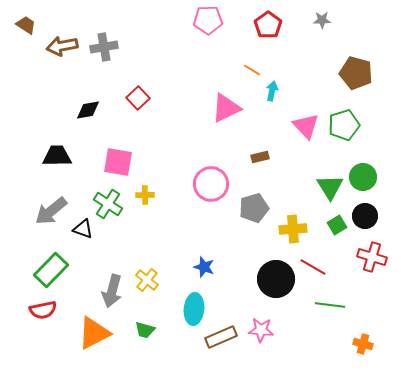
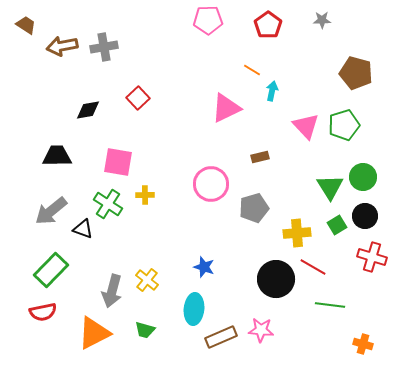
yellow cross at (293, 229): moved 4 px right, 4 px down
red semicircle at (43, 310): moved 2 px down
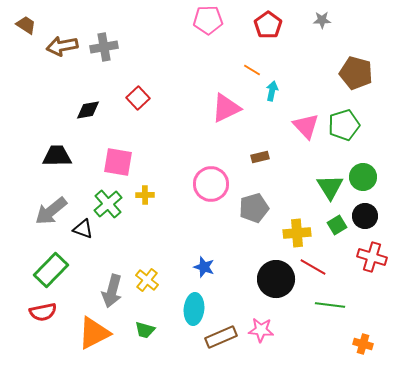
green cross at (108, 204): rotated 16 degrees clockwise
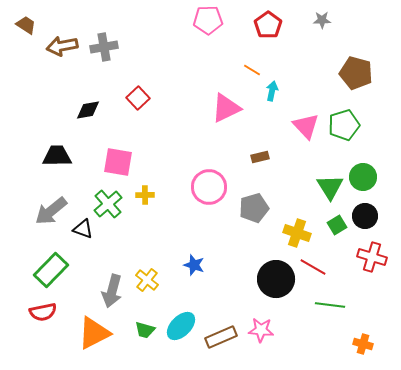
pink circle at (211, 184): moved 2 px left, 3 px down
yellow cross at (297, 233): rotated 24 degrees clockwise
blue star at (204, 267): moved 10 px left, 2 px up
cyan ellipse at (194, 309): moved 13 px left, 17 px down; rotated 40 degrees clockwise
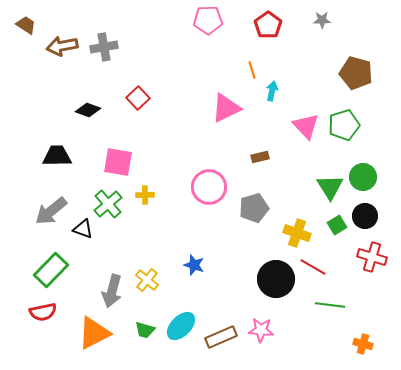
orange line at (252, 70): rotated 42 degrees clockwise
black diamond at (88, 110): rotated 30 degrees clockwise
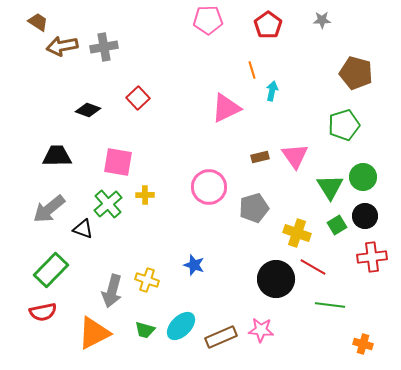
brown trapezoid at (26, 25): moved 12 px right, 3 px up
pink triangle at (306, 126): moved 11 px left, 30 px down; rotated 8 degrees clockwise
gray arrow at (51, 211): moved 2 px left, 2 px up
red cross at (372, 257): rotated 24 degrees counterclockwise
yellow cross at (147, 280): rotated 20 degrees counterclockwise
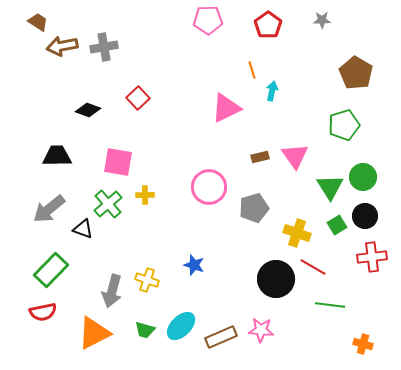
brown pentagon at (356, 73): rotated 16 degrees clockwise
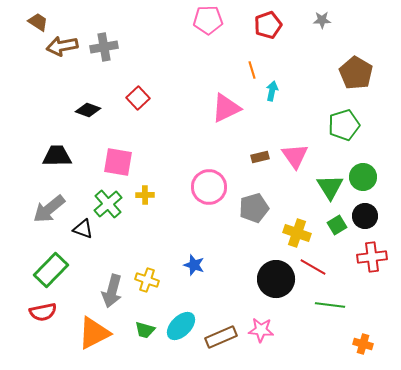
red pentagon at (268, 25): rotated 16 degrees clockwise
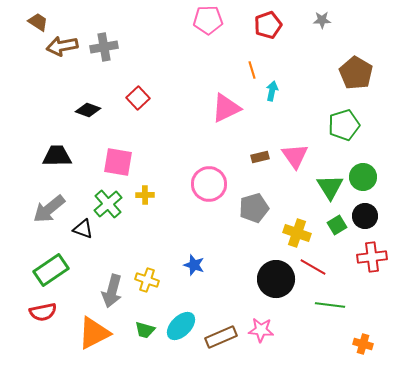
pink circle at (209, 187): moved 3 px up
green rectangle at (51, 270): rotated 12 degrees clockwise
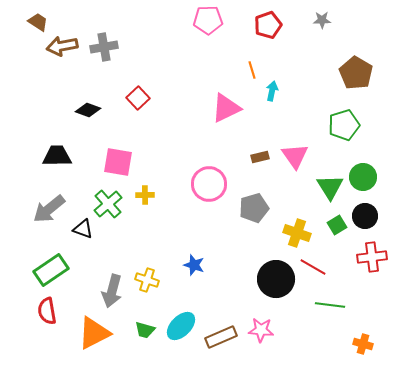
red semicircle at (43, 312): moved 4 px right, 1 px up; rotated 92 degrees clockwise
